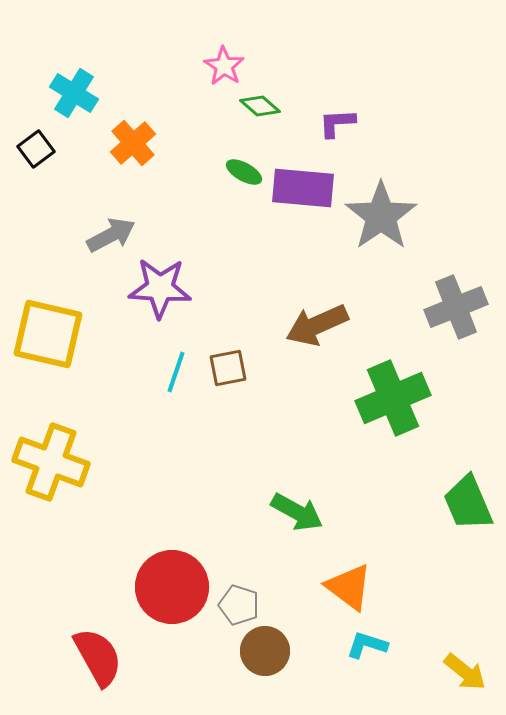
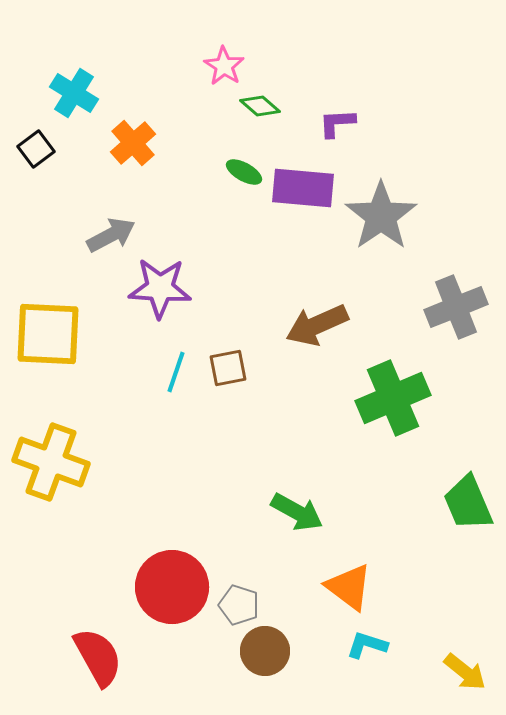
yellow square: rotated 10 degrees counterclockwise
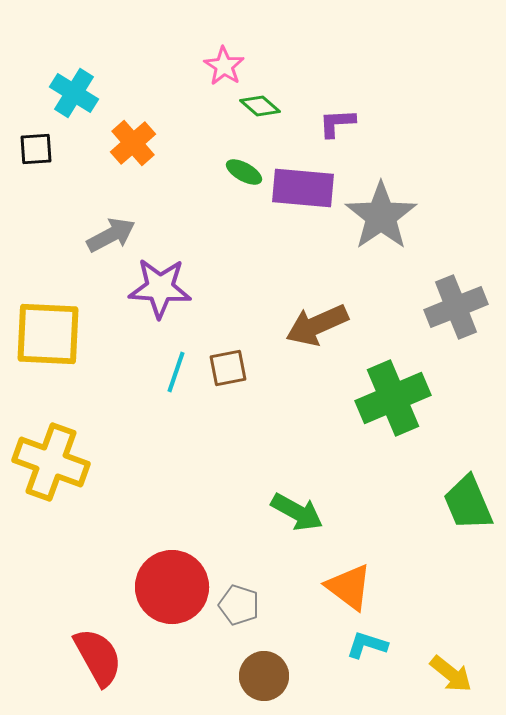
black square: rotated 33 degrees clockwise
brown circle: moved 1 px left, 25 px down
yellow arrow: moved 14 px left, 2 px down
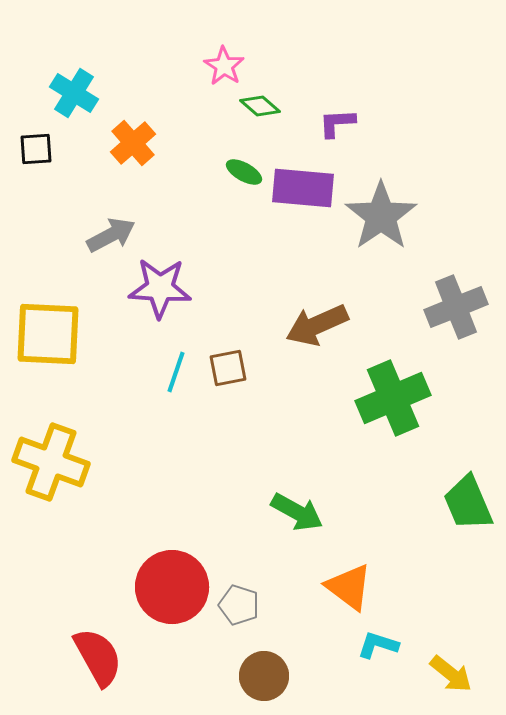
cyan L-shape: moved 11 px right
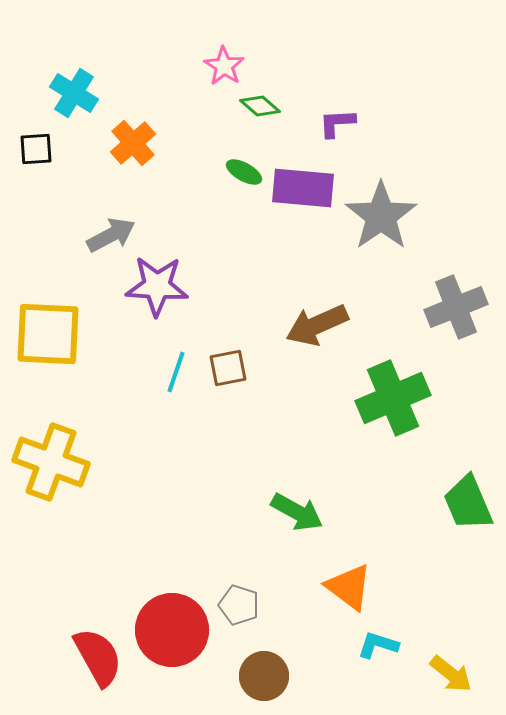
purple star: moved 3 px left, 2 px up
red circle: moved 43 px down
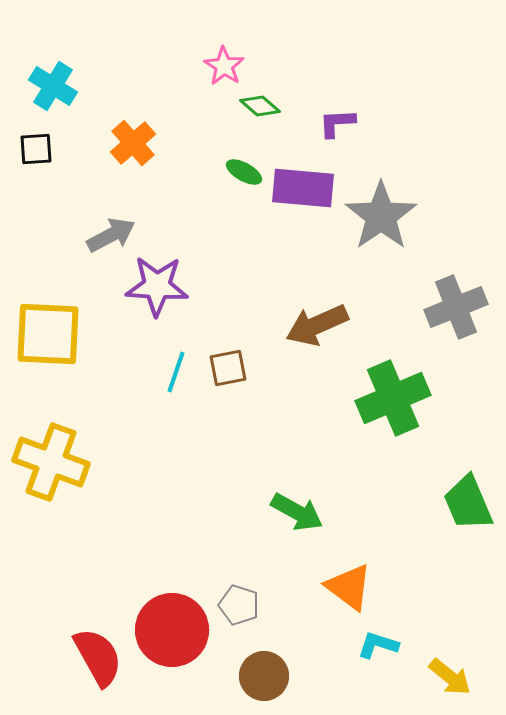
cyan cross: moved 21 px left, 7 px up
yellow arrow: moved 1 px left, 3 px down
